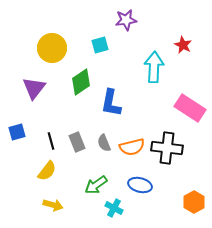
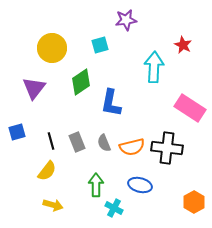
green arrow: rotated 125 degrees clockwise
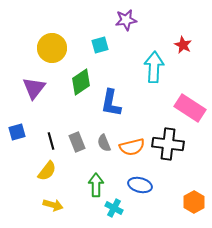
black cross: moved 1 px right, 4 px up
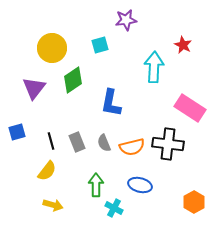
green diamond: moved 8 px left, 2 px up
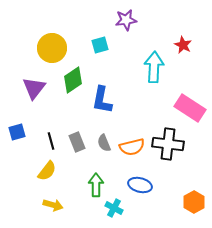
blue L-shape: moved 9 px left, 3 px up
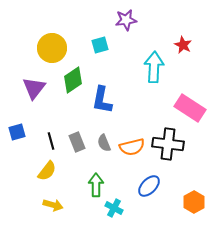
blue ellipse: moved 9 px right, 1 px down; rotated 60 degrees counterclockwise
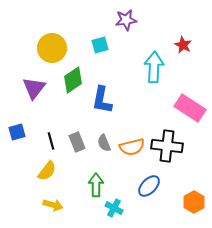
black cross: moved 1 px left, 2 px down
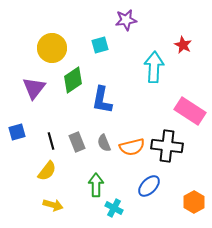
pink rectangle: moved 3 px down
